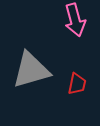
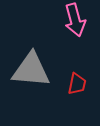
gray triangle: rotated 21 degrees clockwise
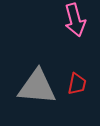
gray triangle: moved 6 px right, 17 px down
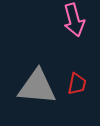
pink arrow: moved 1 px left
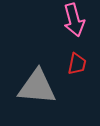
red trapezoid: moved 20 px up
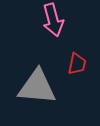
pink arrow: moved 21 px left
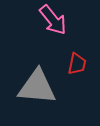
pink arrow: rotated 24 degrees counterclockwise
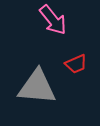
red trapezoid: moved 1 px left; rotated 55 degrees clockwise
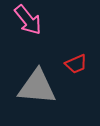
pink arrow: moved 25 px left
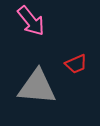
pink arrow: moved 3 px right, 1 px down
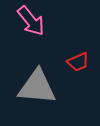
red trapezoid: moved 2 px right, 2 px up
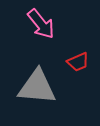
pink arrow: moved 10 px right, 3 px down
